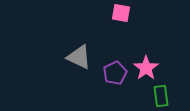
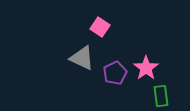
pink square: moved 21 px left, 14 px down; rotated 24 degrees clockwise
gray triangle: moved 3 px right, 1 px down
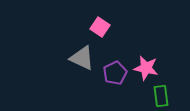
pink star: rotated 25 degrees counterclockwise
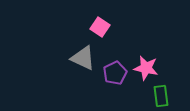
gray triangle: moved 1 px right
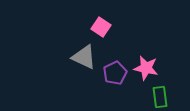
pink square: moved 1 px right
gray triangle: moved 1 px right, 1 px up
green rectangle: moved 1 px left, 1 px down
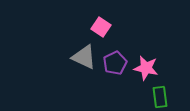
purple pentagon: moved 10 px up
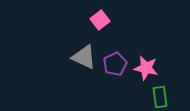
pink square: moved 1 px left, 7 px up; rotated 18 degrees clockwise
purple pentagon: moved 1 px down
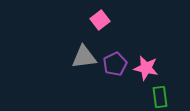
gray triangle: rotated 32 degrees counterclockwise
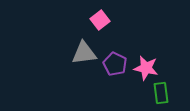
gray triangle: moved 4 px up
purple pentagon: rotated 20 degrees counterclockwise
green rectangle: moved 1 px right, 4 px up
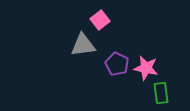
gray triangle: moved 1 px left, 8 px up
purple pentagon: moved 2 px right
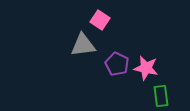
pink square: rotated 18 degrees counterclockwise
green rectangle: moved 3 px down
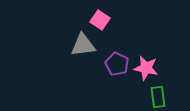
green rectangle: moved 3 px left, 1 px down
